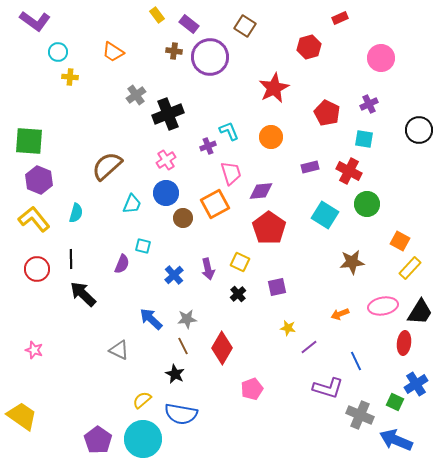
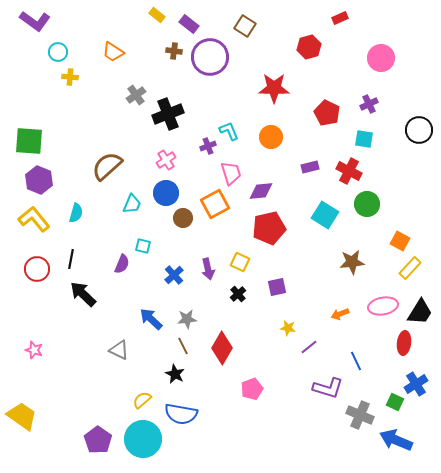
yellow rectangle at (157, 15): rotated 14 degrees counterclockwise
red star at (274, 88): rotated 28 degrees clockwise
red pentagon at (269, 228): rotated 24 degrees clockwise
black line at (71, 259): rotated 12 degrees clockwise
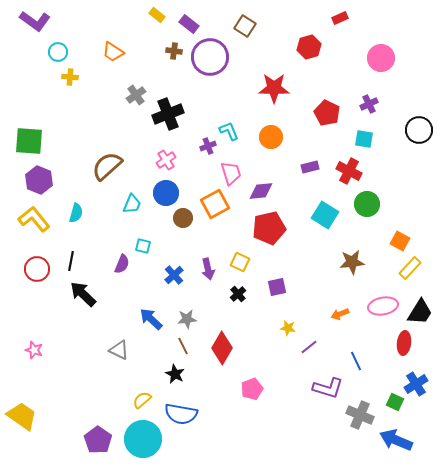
black line at (71, 259): moved 2 px down
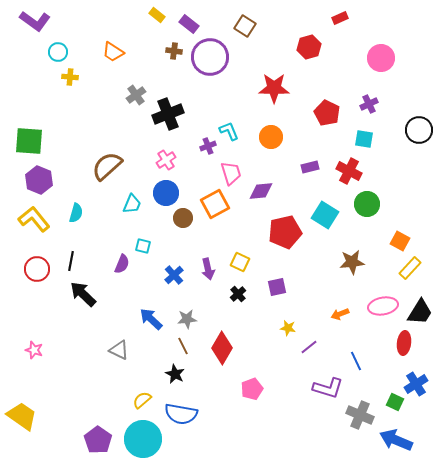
red pentagon at (269, 228): moved 16 px right, 4 px down
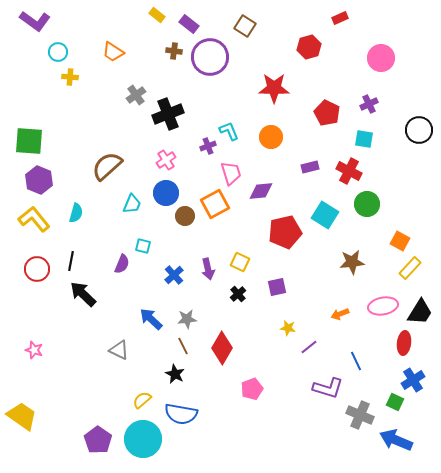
brown circle at (183, 218): moved 2 px right, 2 px up
blue cross at (416, 384): moved 3 px left, 4 px up
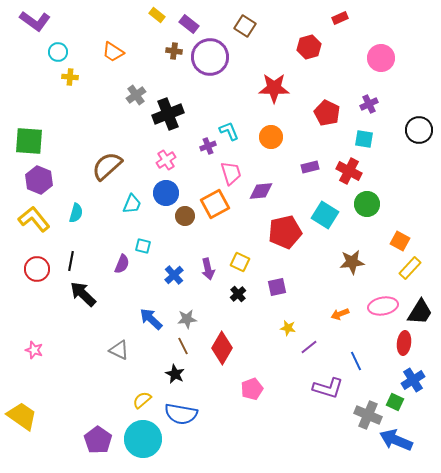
gray cross at (360, 415): moved 8 px right
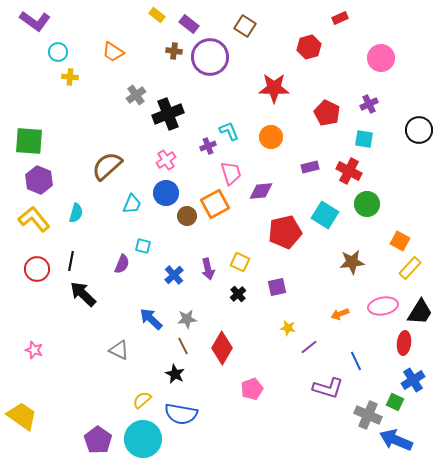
brown circle at (185, 216): moved 2 px right
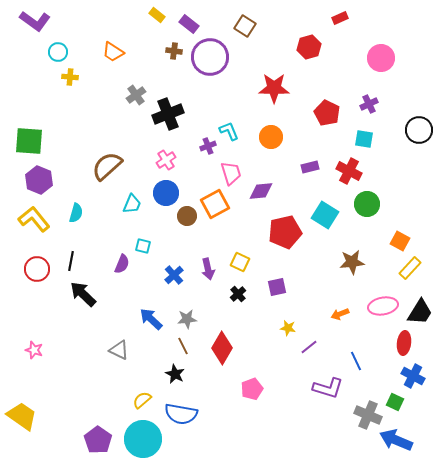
blue cross at (413, 380): moved 4 px up; rotated 30 degrees counterclockwise
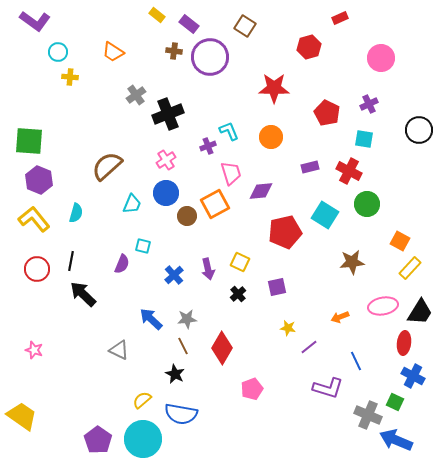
orange arrow at (340, 314): moved 3 px down
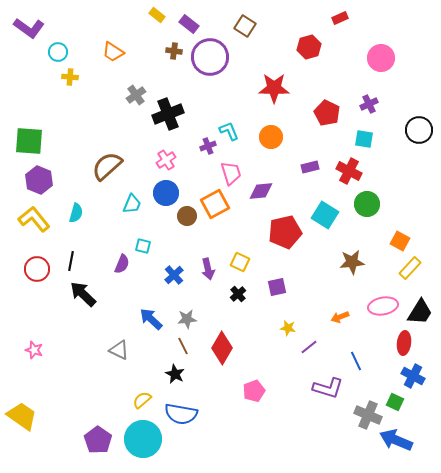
purple L-shape at (35, 21): moved 6 px left, 7 px down
pink pentagon at (252, 389): moved 2 px right, 2 px down
